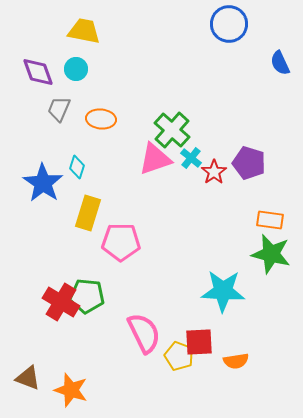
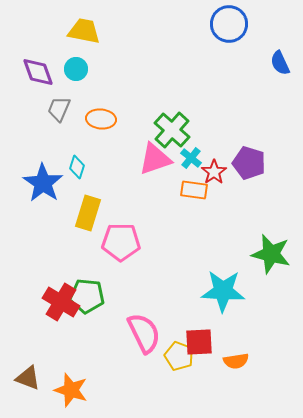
orange rectangle: moved 76 px left, 30 px up
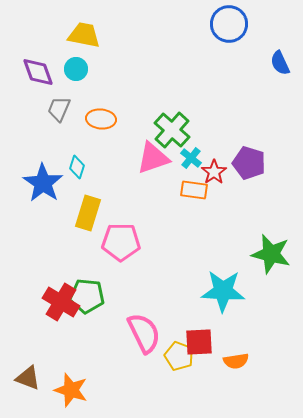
yellow trapezoid: moved 4 px down
pink triangle: moved 2 px left, 1 px up
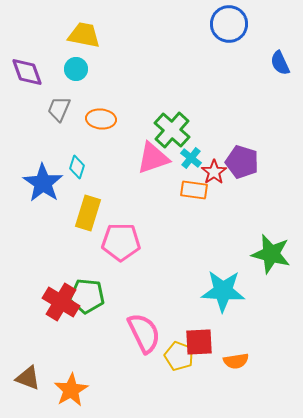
purple diamond: moved 11 px left
purple pentagon: moved 7 px left, 1 px up
orange star: rotated 24 degrees clockwise
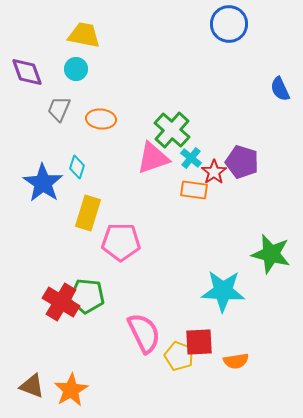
blue semicircle: moved 26 px down
brown triangle: moved 4 px right, 8 px down
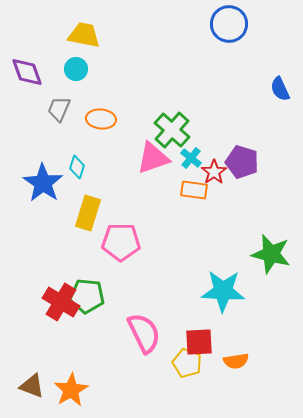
yellow pentagon: moved 8 px right, 7 px down
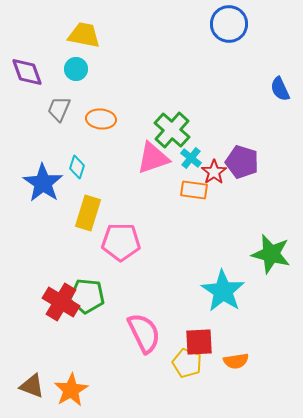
cyan star: rotated 30 degrees clockwise
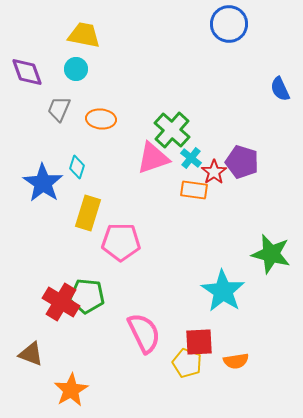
brown triangle: moved 1 px left, 32 px up
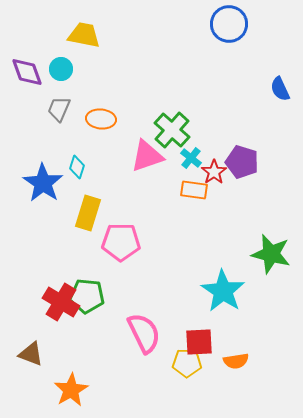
cyan circle: moved 15 px left
pink triangle: moved 6 px left, 2 px up
yellow pentagon: rotated 20 degrees counterclockwise
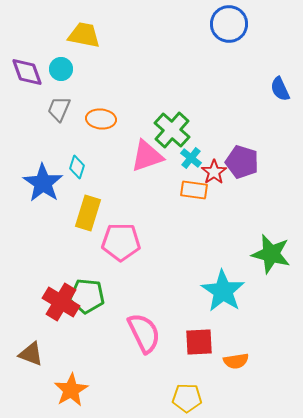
yellow pentagon: moved 35 px down
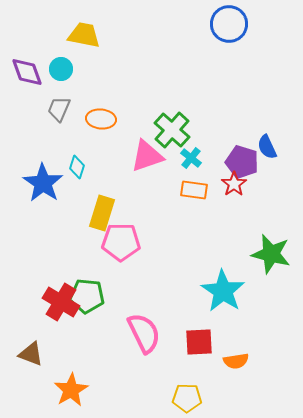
blue semicircle: moved 13 px left, 58 px down
red star: moved 20 px right, 12 px down
yellow rectangle: moved 14 px right
